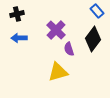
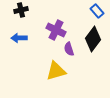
black cross: moved 4 px right, 4 px up
purple cross: rotated 18 degrees counterclockwise
yellow triangle: moved 2 px left, 1 px up
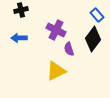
blue rectangle: moved 4 px down
yellow triangle: rotated 10 degrees counterclockwise
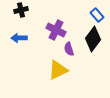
yellow triangle: moved 2 px right, 1 px up
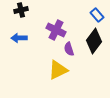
black diamond: moved 1 px right, 2 px down
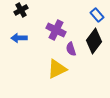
black cross: rotated 16 degrees counterclockwise
purple semicircle: moved 2 px right
yellow triangle: moved 1 px left, 1 px up
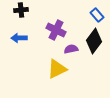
black cross: rotated 24 degrees clockwise
purple semicircle: rotated 96 degrees clockwise
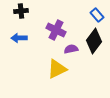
black cross: moved 1 px down
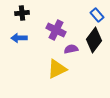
black cross: moved 1 px right, 2 px down
black diamond: moved 1 px up
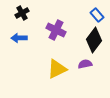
black cross: rotated 24 degrees counterclockwise
purple semicircle: moved 14 px right, 15 px down
